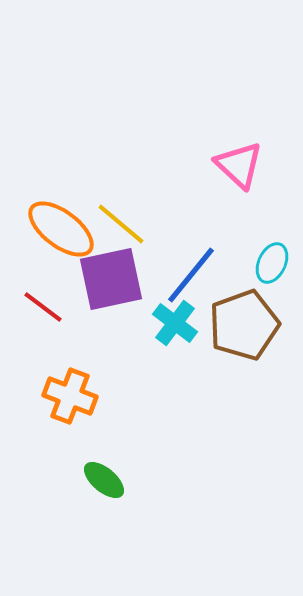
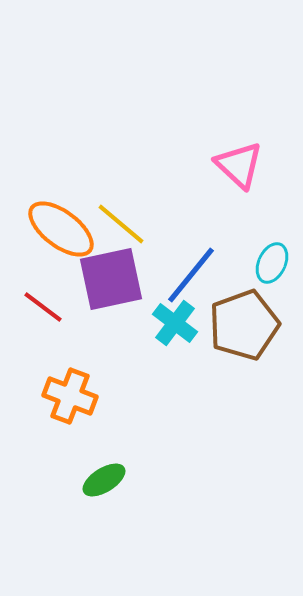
green ellipse: rotated 72 degrees counterclockwise
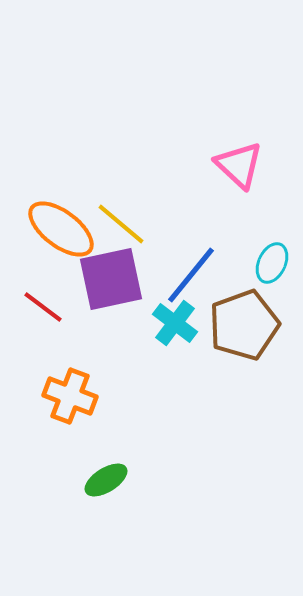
green ellipse: moved 2 px right
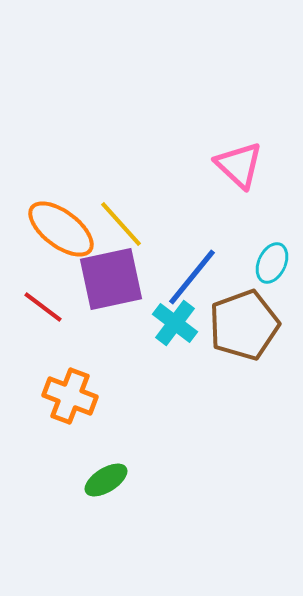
yellow line: rotated 8 degrees clockwise
blue line: moved 1 px right, 2 px down
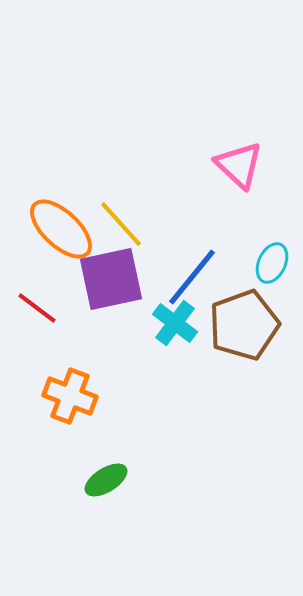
orange ellipse: rotated 6 degrees clockwise
red line: moved 6 px left, 1 px down
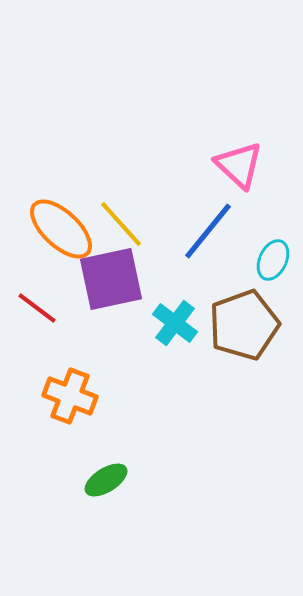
cyan ellipse: moved 1 px right, 3 px up
blue line: moved 16 px right, 46 px up
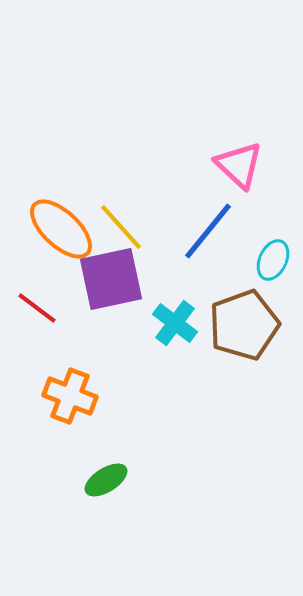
yellow line: moved 3 px down
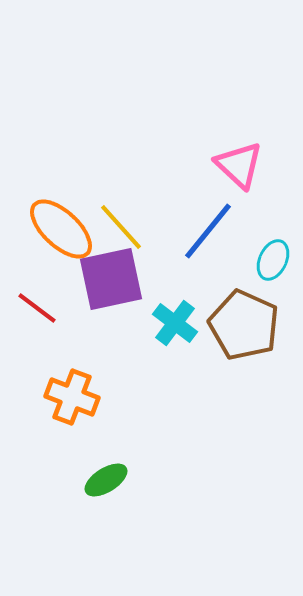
brown pentagon: rotated 28 degrees counterclockwise
orange cross: moved 2 px right, 1 px down
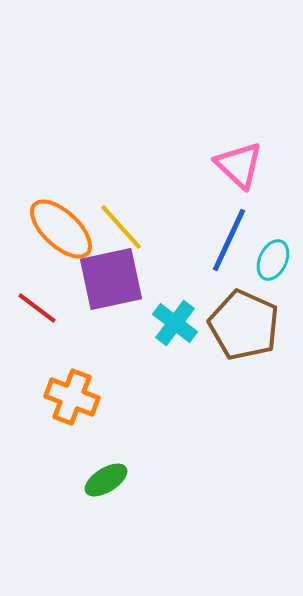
blue line: moved 21 px right, 9 px down; rotated 14 degrees counterclockwise
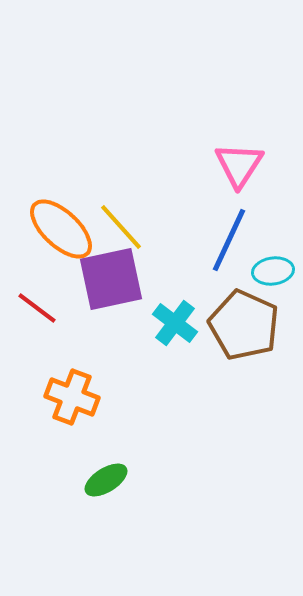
pink triangle: rotated 20 degrees clockwise
cyan ellipse: moved 11 px down; rotated 57 degrees clockwise
